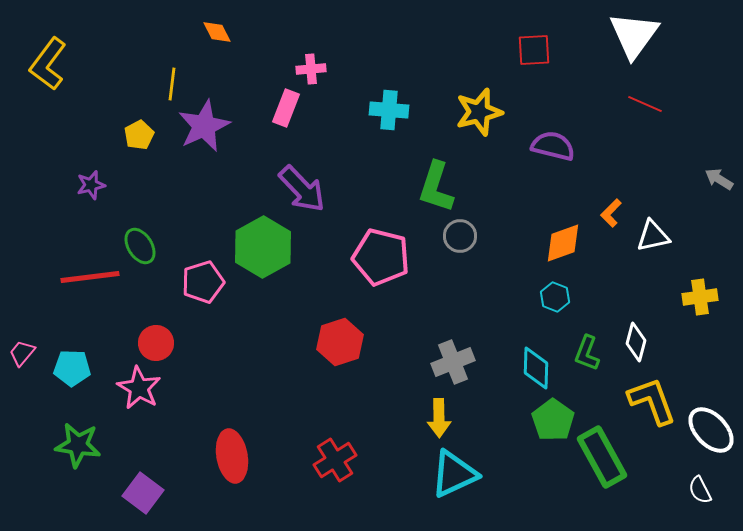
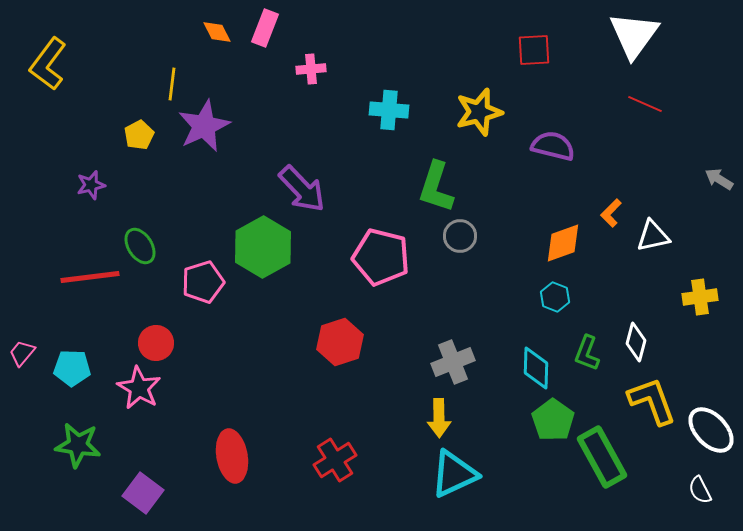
pink rectangle at (286, 108): moved 21 px left, 80 px up
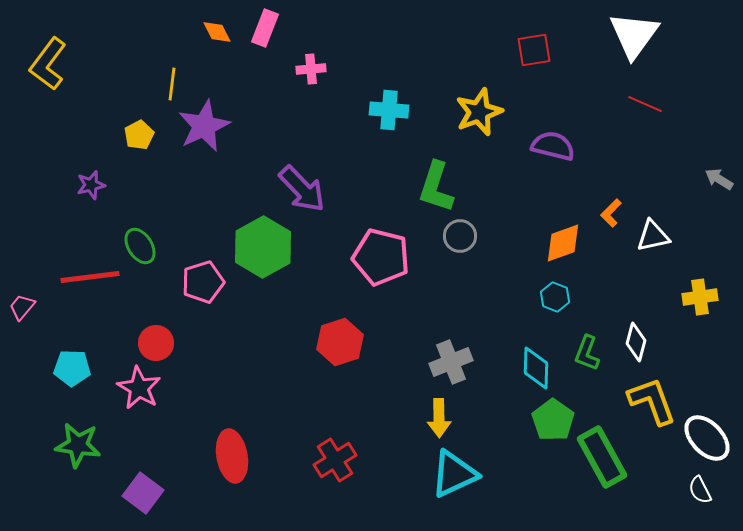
red square at (534, 50): rotated 6 degrees counterclockwise
yellow star at (479, 112): rotated 6 degrees counterclockwise
pink trapezoid at (22, 353): moved 46 px up
gray cross at (453, 362): moved 2 px left
white ellipse at (711, 430): moved 4 px left, 8 px down
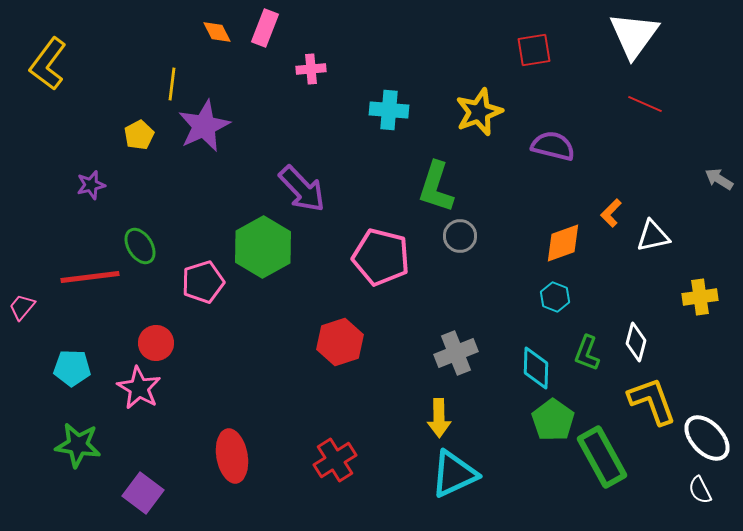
gray cross at (451, 362): moved 5 px right, 9 px up
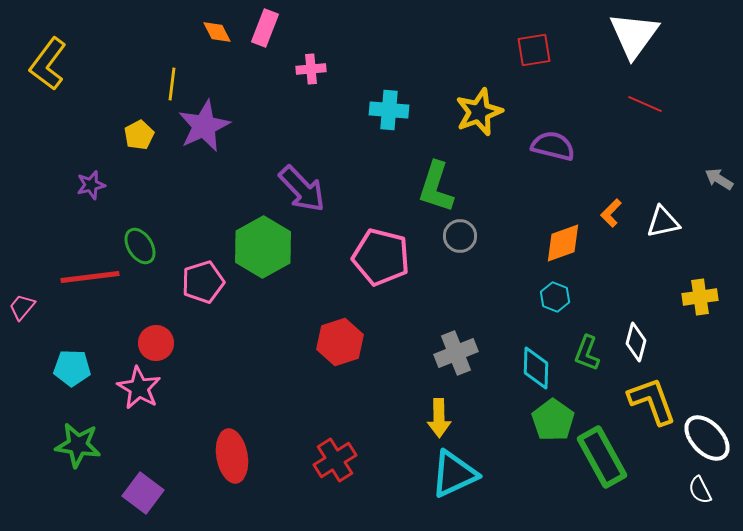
white triangle at (653, 236): moved 10 px right, 14 px up
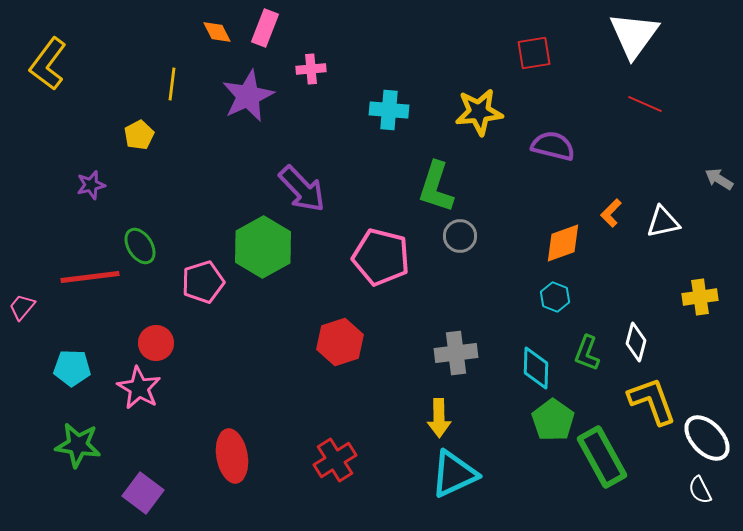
red square at (534, 50): moved 3 px down
yellow star at (479, 112): rotated 15 degrees clockwise
purple star at (204, 126): moved 44 px right, 30 px up
gray cross at (456, 353): rotated 15 degrees clockwise
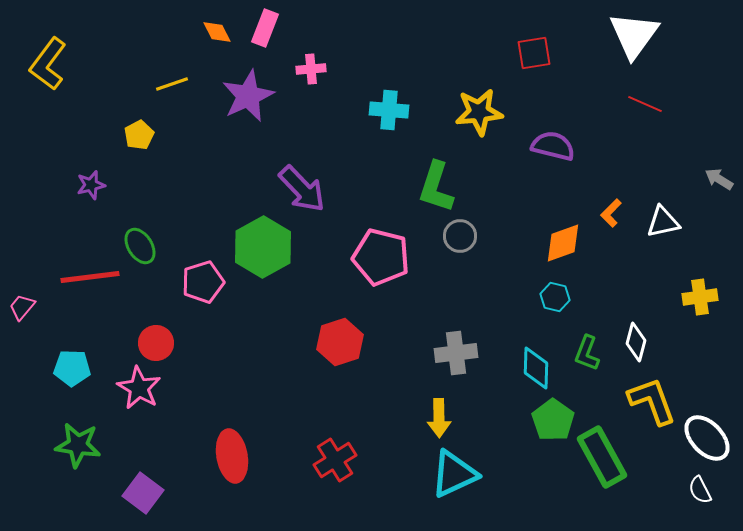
yellow line at (172, 84): rotated 64 degrees clockwise
cyan hexagon at (555, 297): rotated 8 degrees counterclockwise
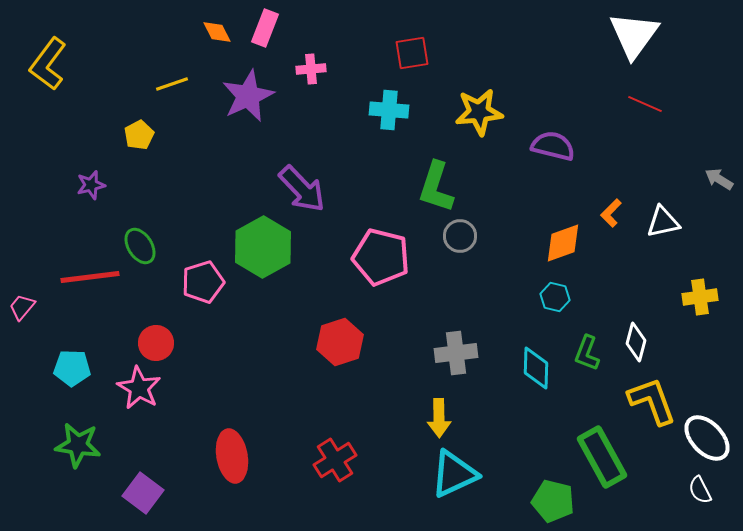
red square at (534, 53): moved 122 px left
green pentagon at (553, 420): moved 81 px down; rotated 21 degrees counterclockwise
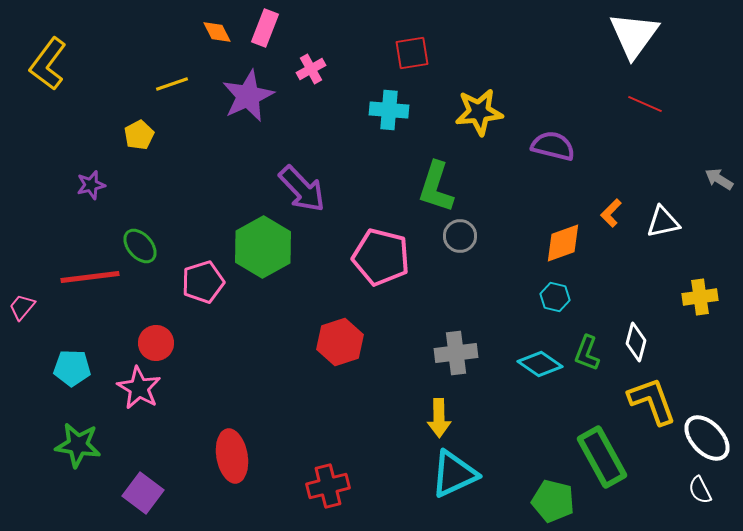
pink cross at (311, 69): rotated 24 degrees counterclockwise
green ellipse at (140, 246): rotated 9 degrees counterclockwise
cyan diamond at (536, 368): moved 4 px right, 4 px up; rotated 57 degrees counterclockwise
red cross at (335, 460): moved 7 px left, 26 px down; rotated 18 degrees clockwise
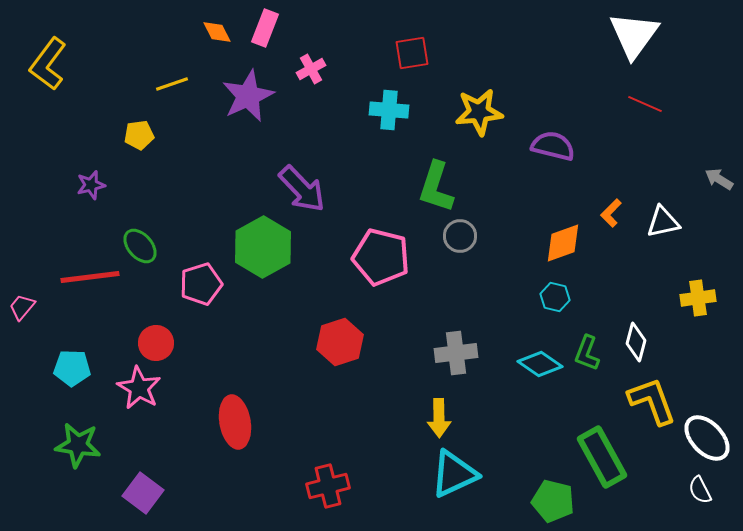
yellow pentagon at (139, 135): rotated 20 degrees clockwise
pink pentagon at (203, 282): moved 2 px left, 2 px down
yellow cross at (700, 297): moved 2 px left, 1 px down
red ellipse at (232, 456): moved 3 px right, 34 px up
